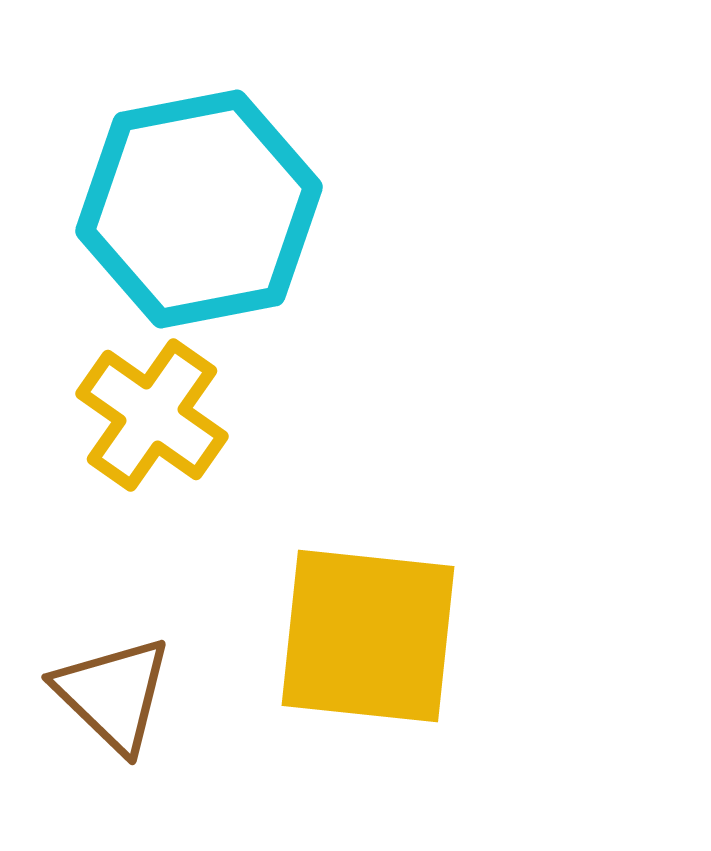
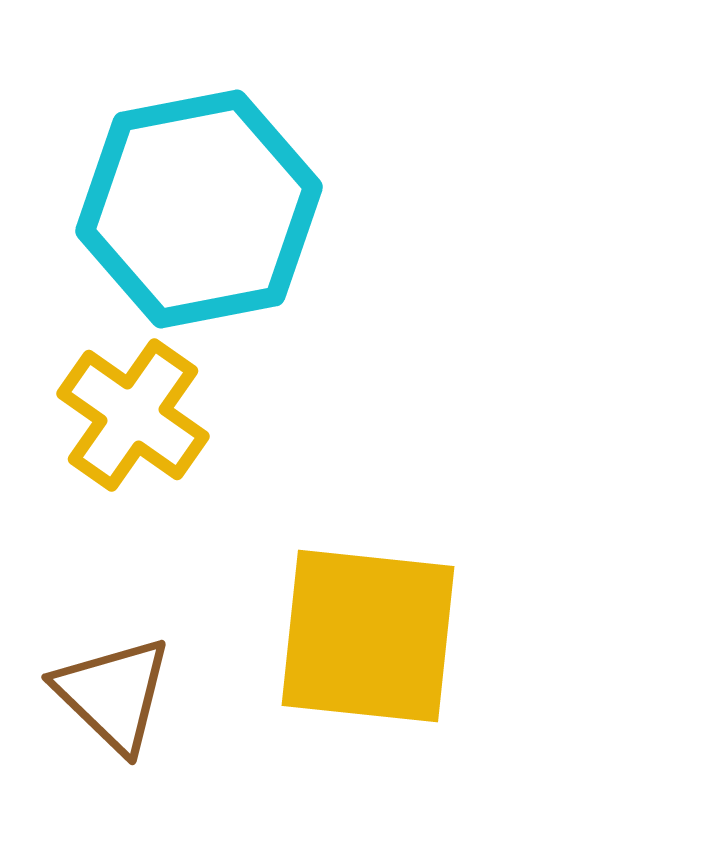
yellow cross: moved 19 px left
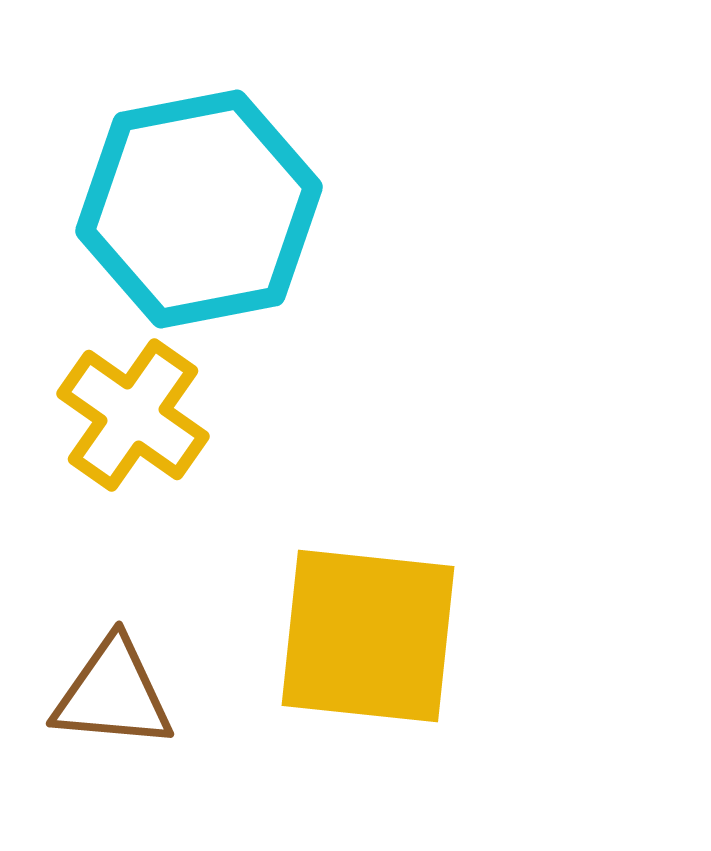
brown triangle: rotated 39 degrees counterclockwise
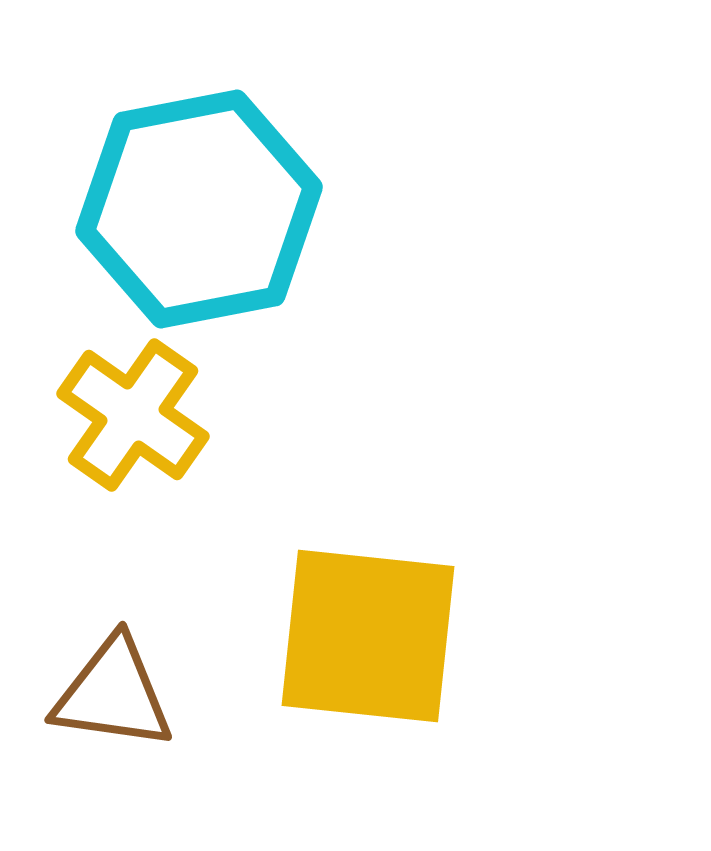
brown triangle: rotated 3 degrees clockwise
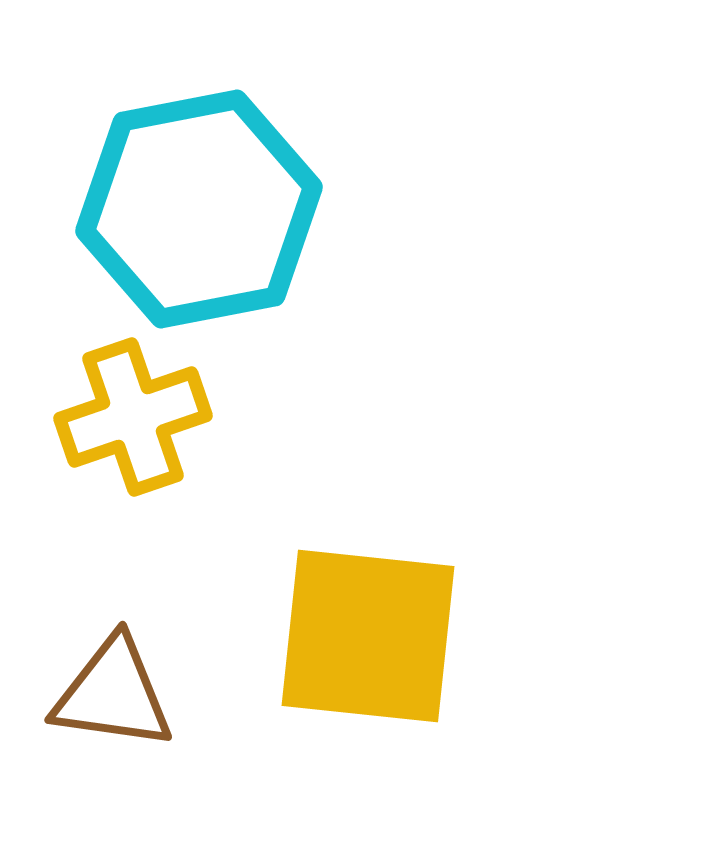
yellow cross: moved 2 px down; rotated 36 degrees clockwise
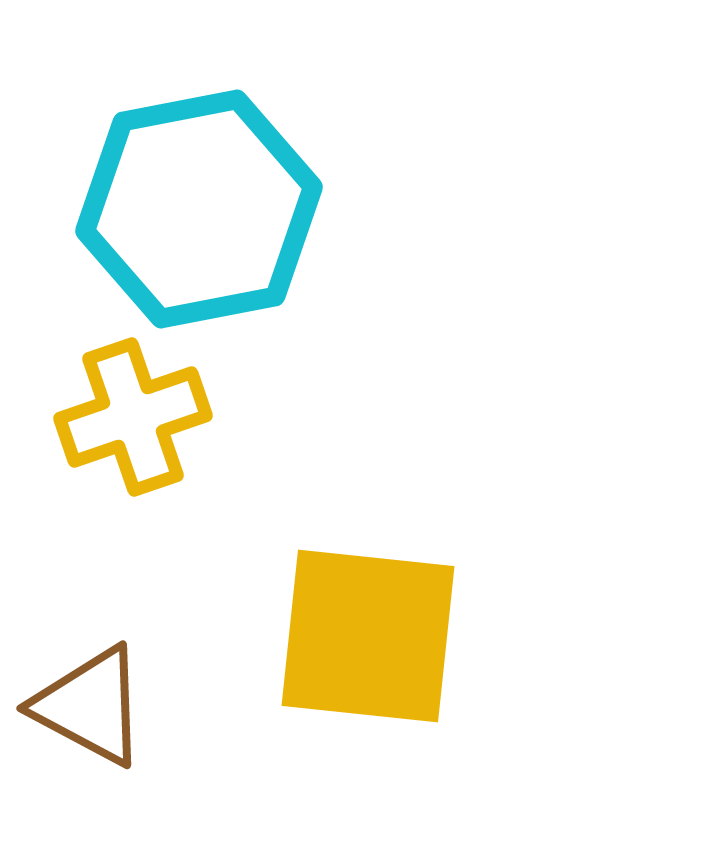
brown triangle: moved 23 px left, 12 px down; rotated 20 degrees clockwise
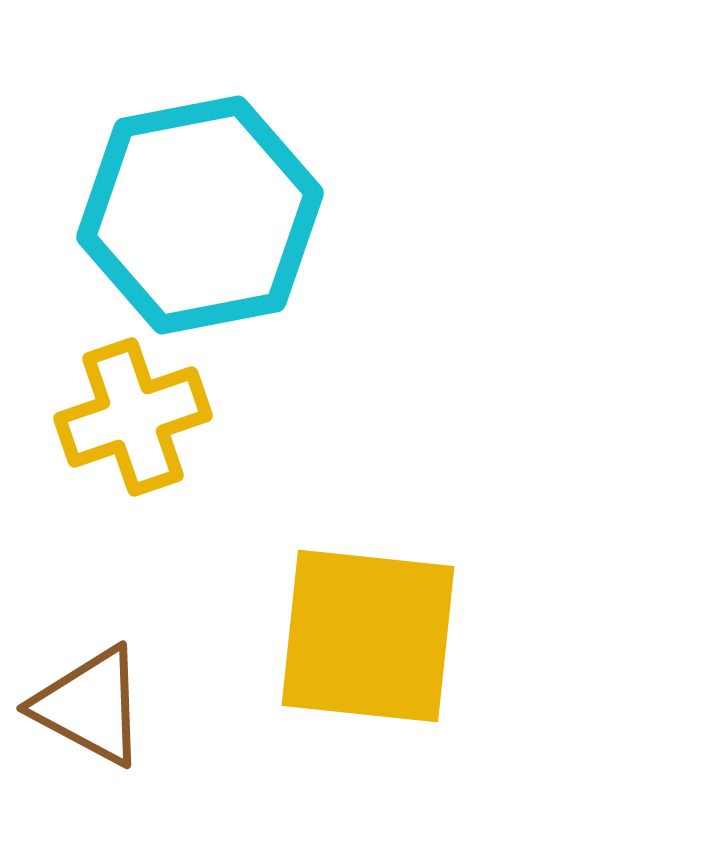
cyan hexagon: moved 1 px right, 6 px down
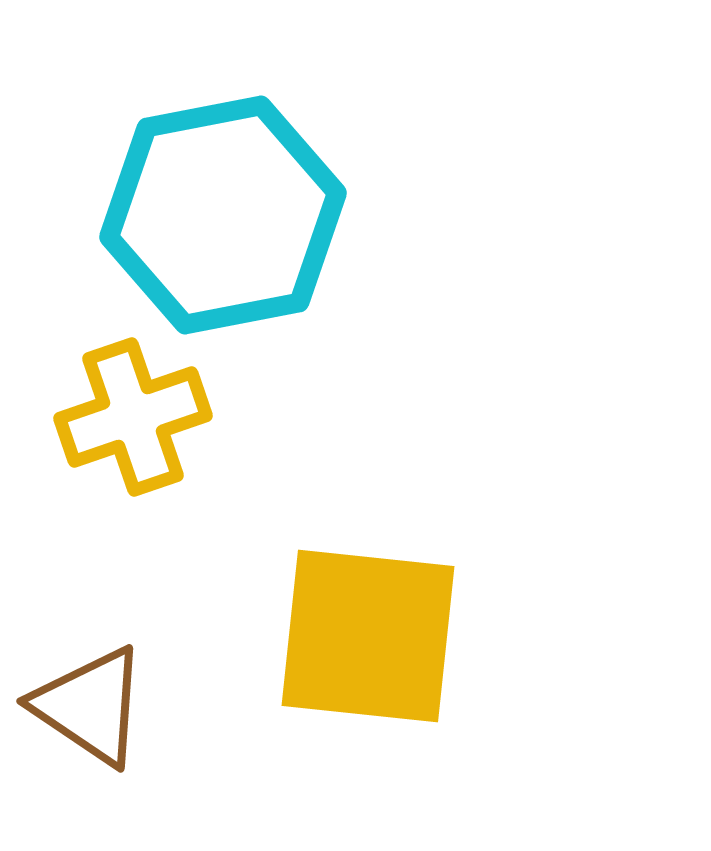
cyan hexagon: moved 23 px right
brown triangle: rotated 6 degrees clockwise
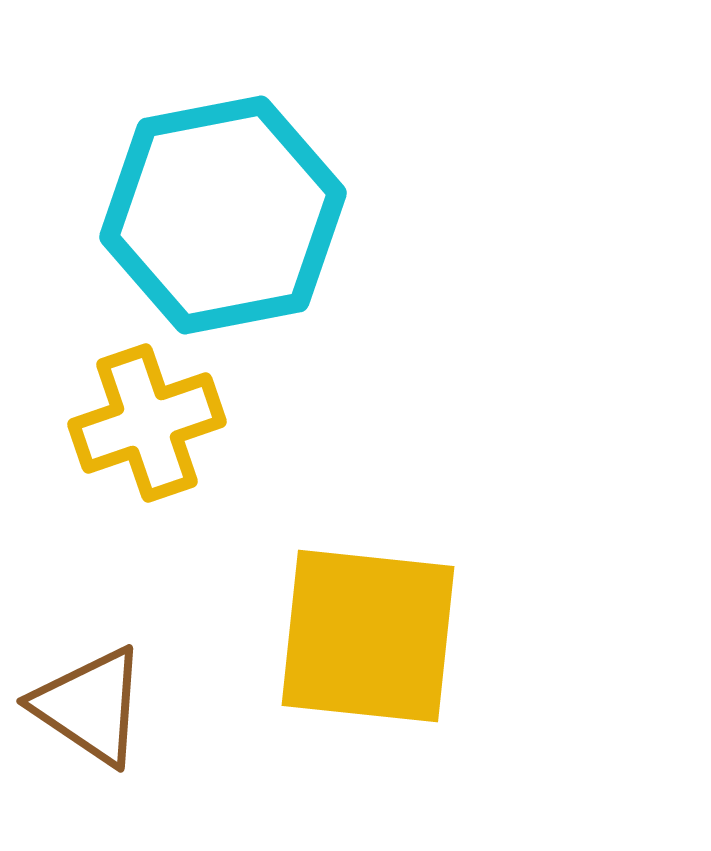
yellow cross: moved 14 px right, 6 px down
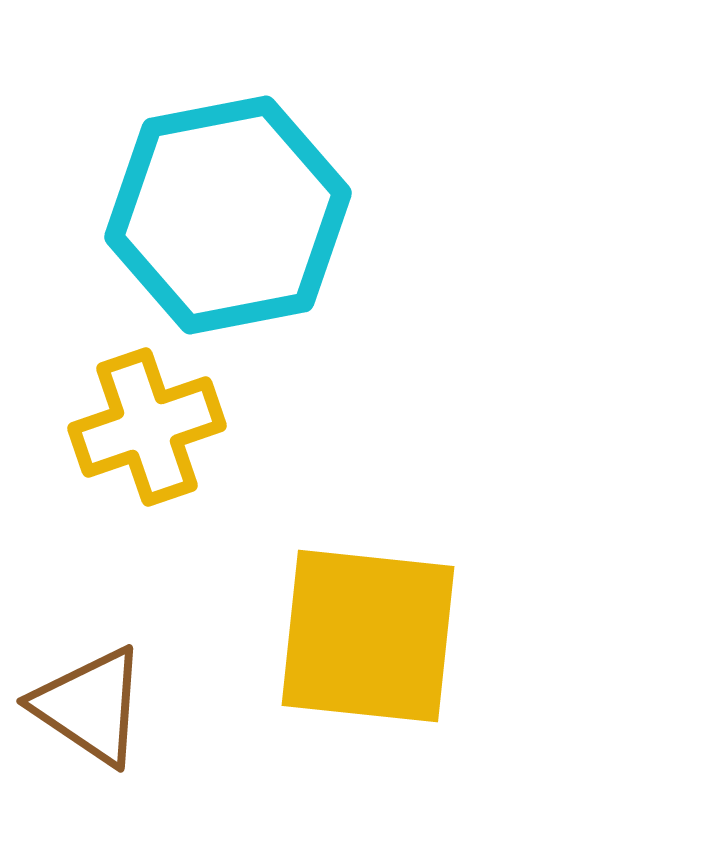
cyan hexagon: moved 5 px right
yellow cross: moved 4 px down
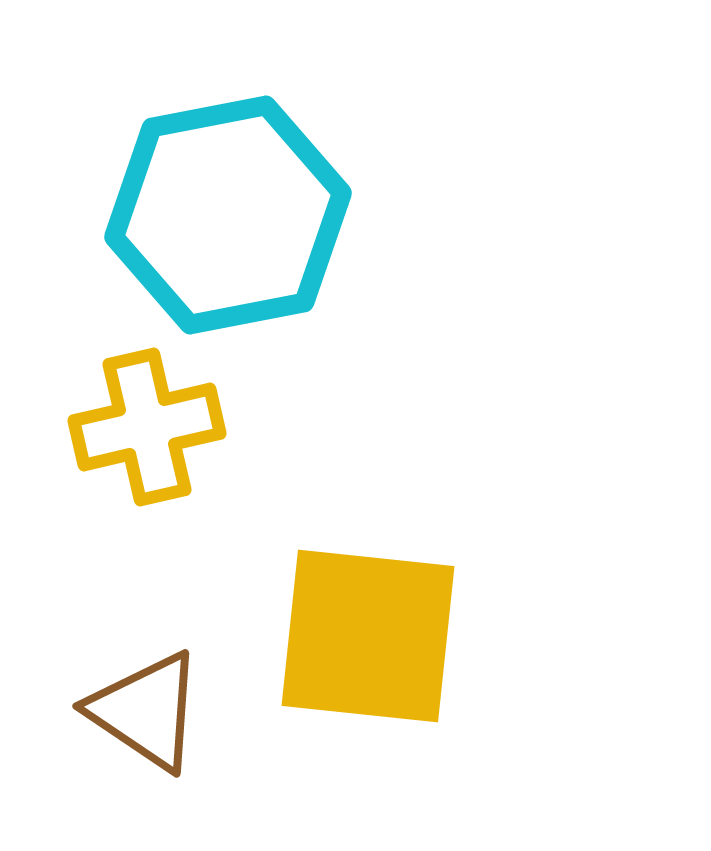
yellow cross: rotated 6 degrees clockwise
brown triangle: moved 56 px right, 5 px down
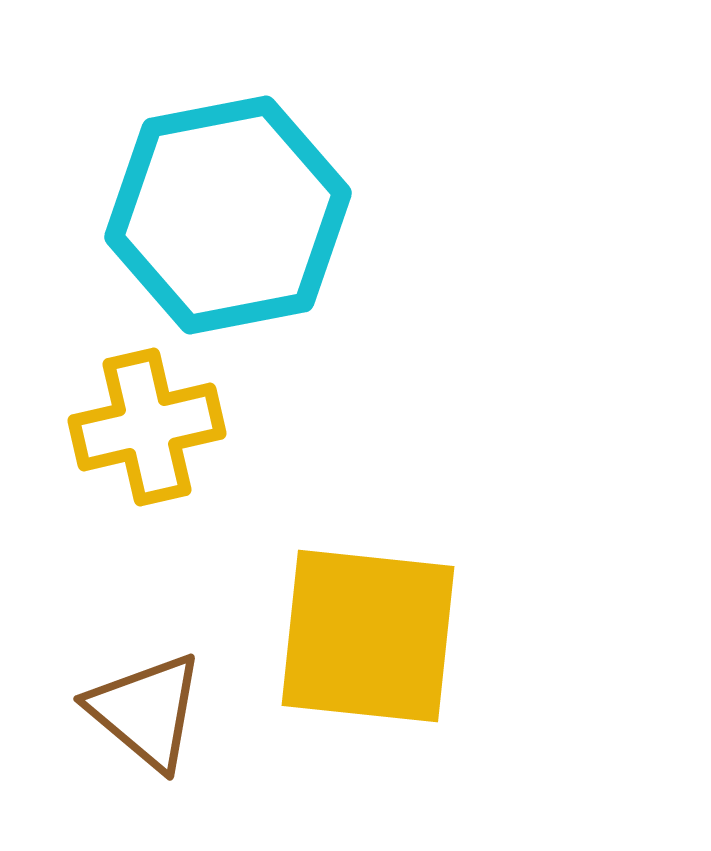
brown triangle: rotated 6 degrees clockwise
